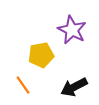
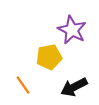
yellow pentagon: moved 8 px right, 2 px down
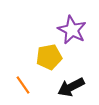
black arrow: moved 3 px left
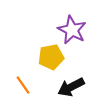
yellow pentagon: moved 2 px right
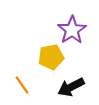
purple star: rotated 12 degrees clockwise
orange line: moved 1 px left
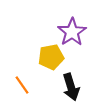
purple star: moved 2 px down
black arrow: rotated 80 degrees counterclockwise
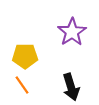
yellow pentagon: moved 26 px left, 1 px up; rotated 10 degrees clockwise
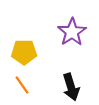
yellow pentagon: moved 1 px left, 4 px up
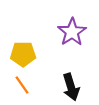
yellow pentagon: moved 1 px left, 2 px down
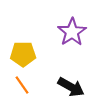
black arrow: rotated 44 degrees counterclockwise
